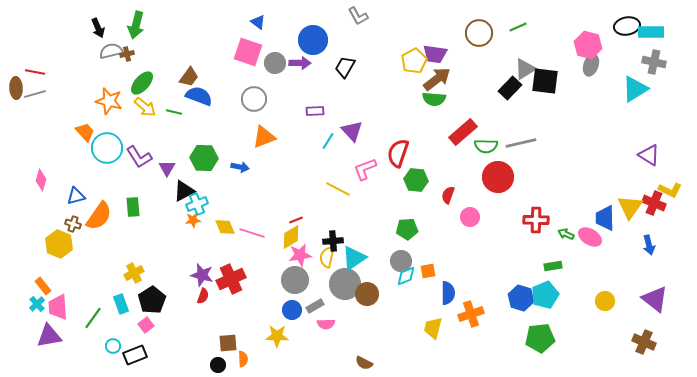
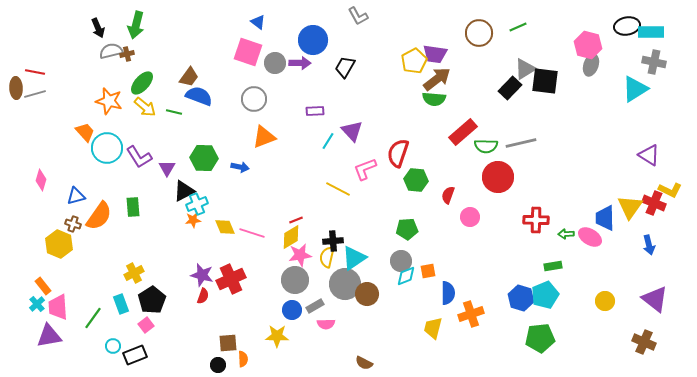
green arrow at (566, 234): rotated 28 degrees counterclockwise
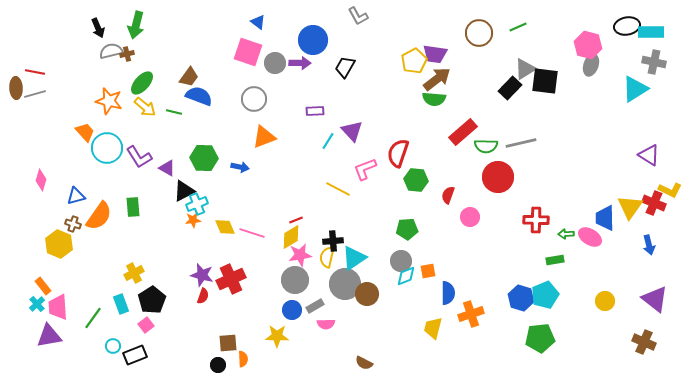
purple triangle at (167, 168): rotated 30 degrees counterclockwise
green rectangle at (553, 266): moved 2 px right, 6 px up
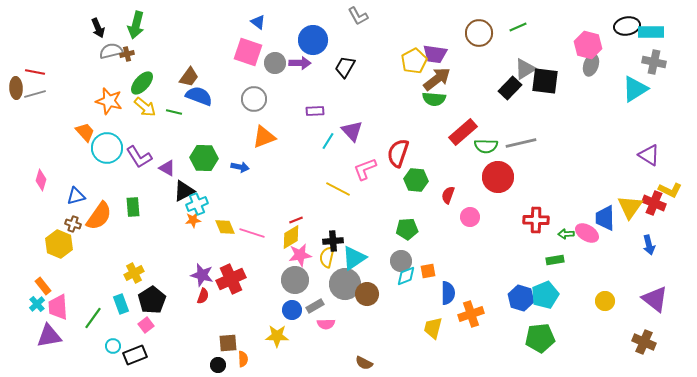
pink ellipse at (590, 237): moved 3 px left, 4 px up
